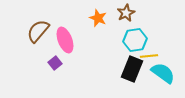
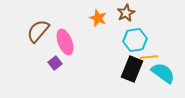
pink ellipse: moved 2 px down
yellow line: moved 1 px down
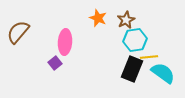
brown star: moved 7 px down
brown semicircle: moved 20 px left, 1 px down
pink ellipse: rotated 25 degrees clockwise
